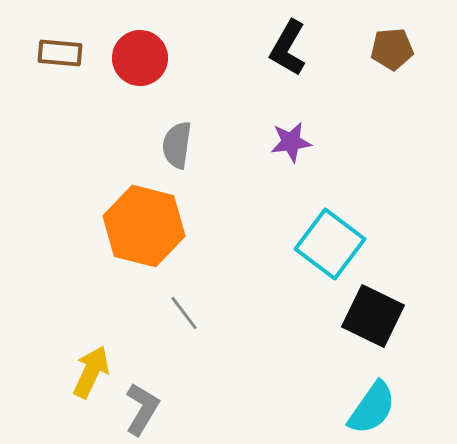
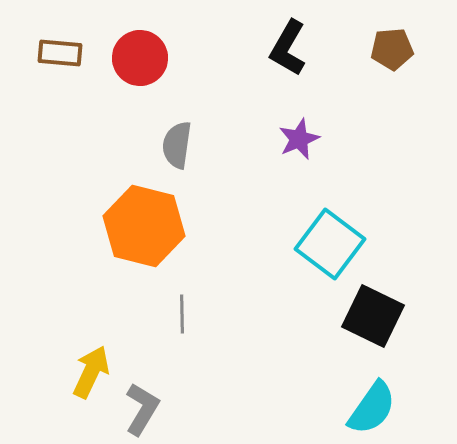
purple star: moved 8 px right, 3 px up; rotated 15 degrees counterclockwise
gray line: moved 2 px left, 1 px down; rotated 36 degrees clockwise
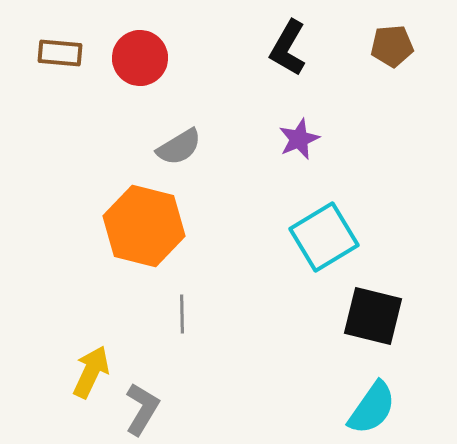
brown pentagon: moved 3 px up
gray semicircle: moved 2 px right, 2 px down; rotated 129 degrees counterclockwise
cyan square: moved 6 px left, 7 px up; rotated 22 degrees clockwise
black square: rotated 12 degrees counterclockwise
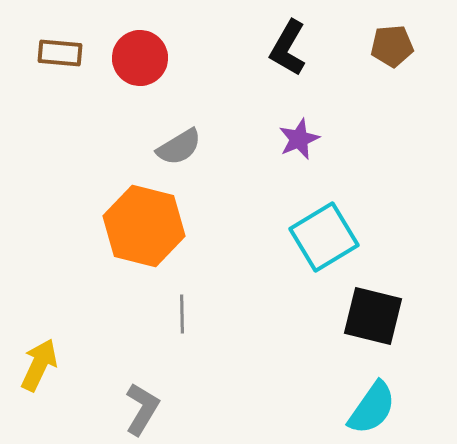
yellow arrow: moved 52 px left, 7 px up
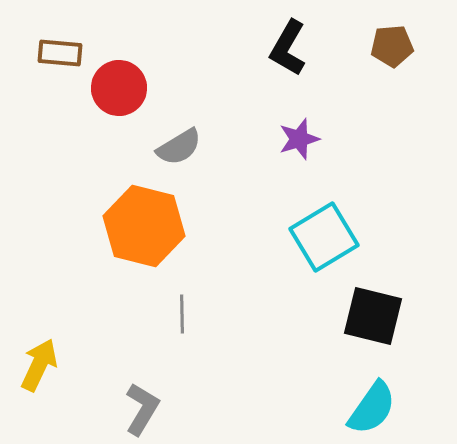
red circle: moved 21 px left, 30 px down
purple star: rotated 6 degrees clockwise
